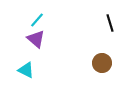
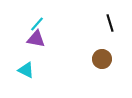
cyan line: moved 4 px down
purple triangle: rotated 30 degrees counterclockwise
brown circle: moved 4 px up
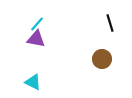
cyan triangle: moved 7 px right, 12 px down
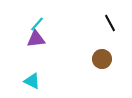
black line: rotated 12 degrees counterclockwise
purple triangle: rotated 18 degrees counterclockwise
cyan triangle: moved 1 px left, 1 px up
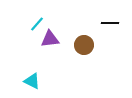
black line: rotated 60 degrees counterclockwise
purple triangle: moved 14 px right
brown circle: moved 18 px left, 14 px up
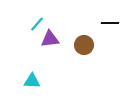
cyan triangle: rotated 24 degrees counterclockwise
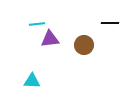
cyan line: rotated 42 degrees clockwise
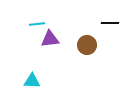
brown circle: moved 3 px right
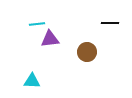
brown circle: moved 7 px down
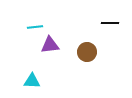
cyan line: moved 2 px left, 3 px down
purple triangle: moved 6 px down
